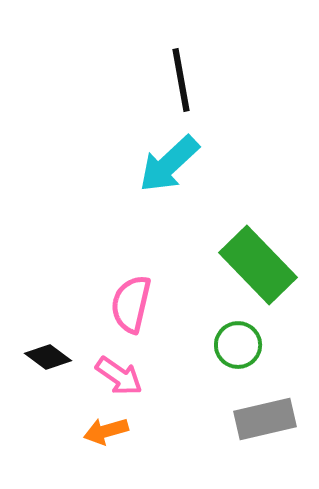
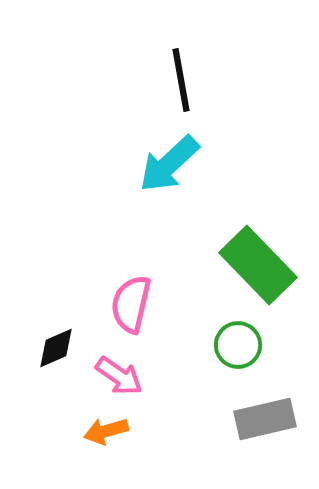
black diamond: moved 8 px right, 9 px up; rotated 60 degrees counterclockwise
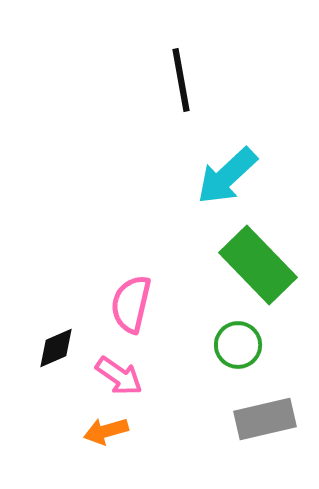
cyan arrow: moved 58 px right, 12 px down
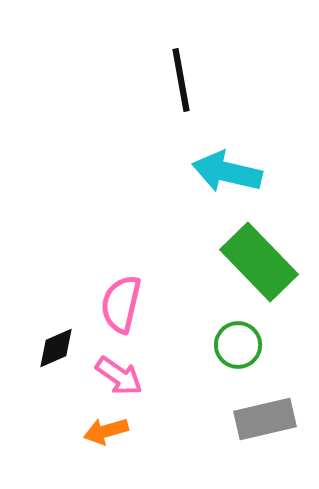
cyan arrow: moved 4 px up; rotated 56 degrees clockwise
green rectangle: moved 1 px right, 3 px up
pink semicircle: moved 10 px left
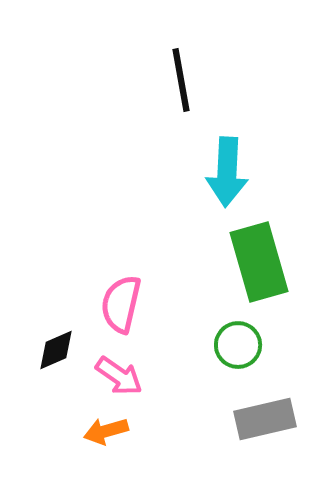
cyan arrow: rotated 100 degrees counterclockwise
green rectangle: rotated 28 degrees clockwise
black diamond: moved 2 px down
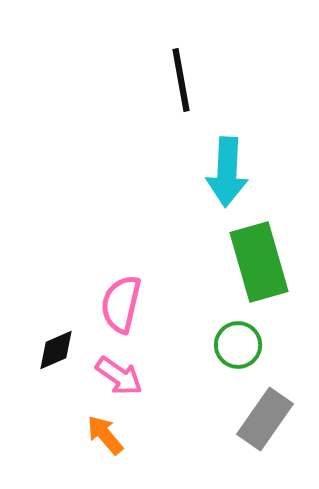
gray rectangle: rotated 42 degrees counterclockwise
orange arrow: moved 1 px left, 4 px down; rotated 66 degrees clockwise
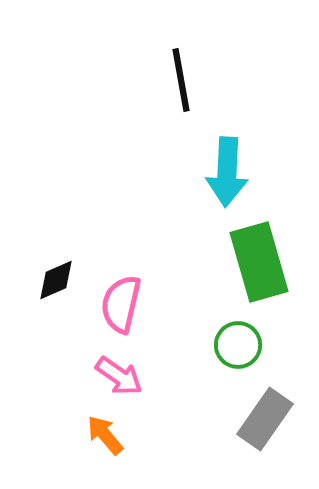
black diamond: moved 70 px up
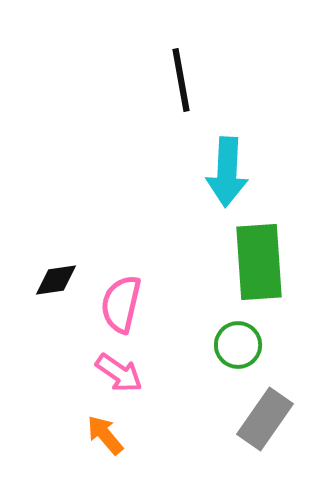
green rectangle: rotated 12 degrees clockwise
black diamond: rotated 15 degrees clockwise
pink arrow: moved 3 px up
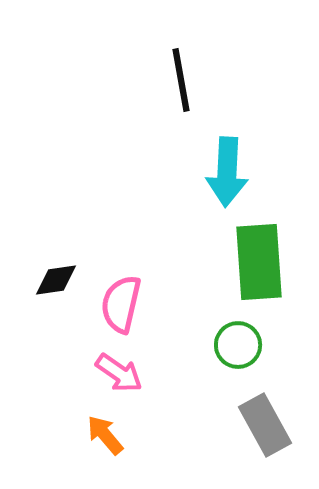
gray rectangle: moved 6 px down; rotated 64 degrees counterclockwise
